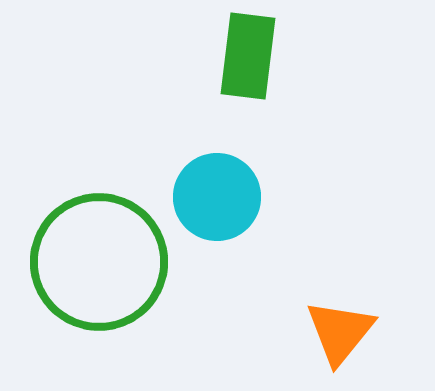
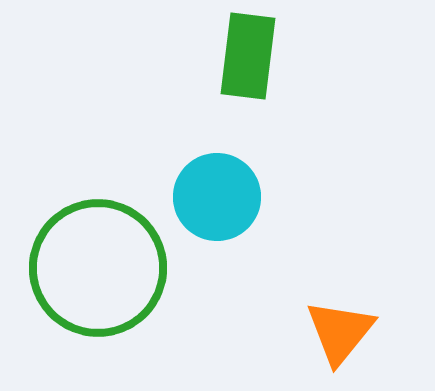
green circle: moved 1 px left, 6 px down
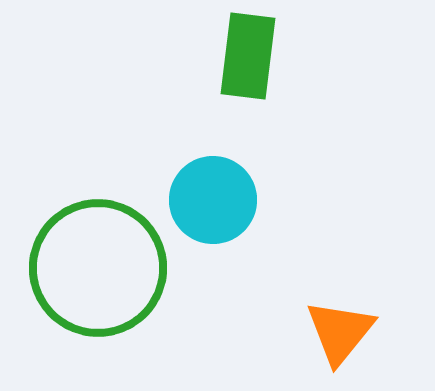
cyan circle: moved 4 px left, 3 px down
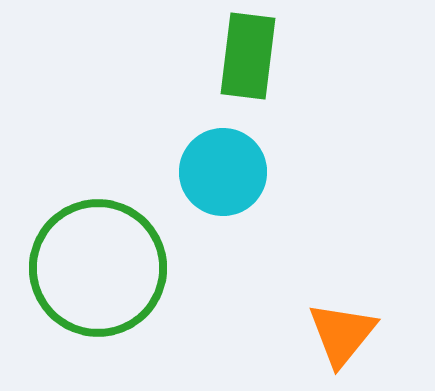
cyan circle: moved 10 px right, 28 px up
orange triangle: moved 2 px right, 2 px down
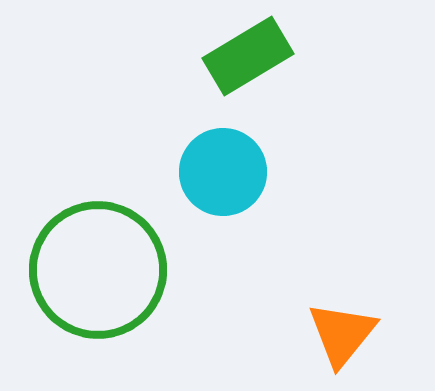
green rectangle: rotated 52 degrees clockwise
green circle: moved 2 px down
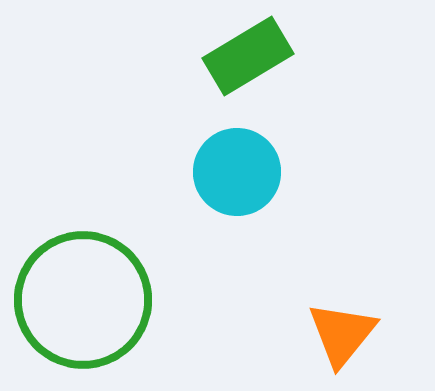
cyan circle: moved 14 px right
green circle: moved 15 px left, 30 px down
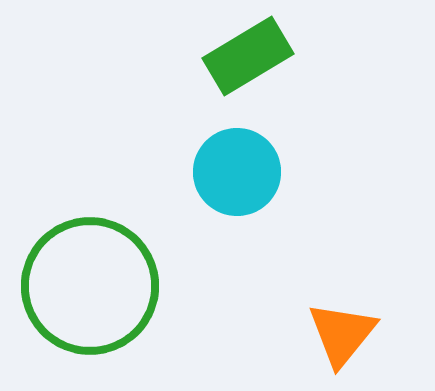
green circle: moved 7 px right, 14 px up
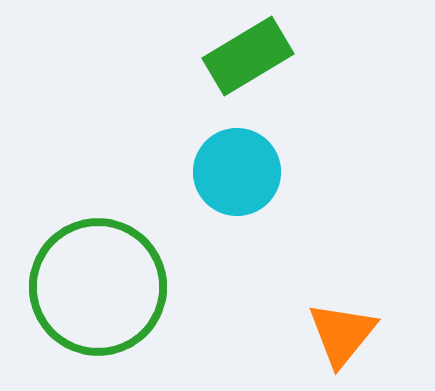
green circle: moved 8 px right, 1 px down
